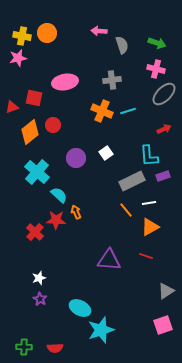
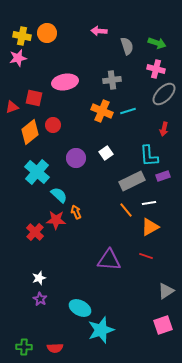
gray semicircle: moved 5 px right, 1 px down
red arrow: rotated 128 degrees clockwise
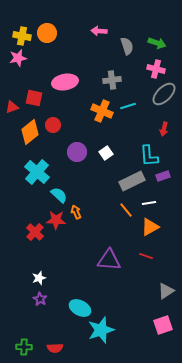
cyan line: moved 5 px up
purple circle: moved 1 px right, 6 px up
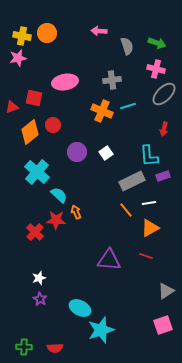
orange triangle: moved 1 px down
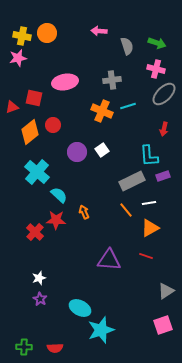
white square: moved 4 px left, 3 px up
orange arrow: moved 8 px right
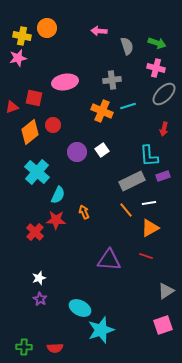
orange circle: moved 5 px up
pink cross: moved 1 px up
cyan semicircle: moved 1 px left; rotated 72 degrees clockwise
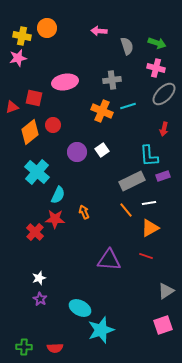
red star: moved 1 px left, 1 px up
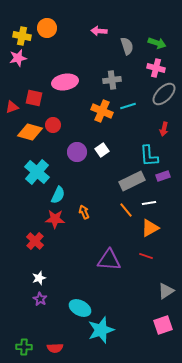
orange diamond: rotated 55 degrees clockwise
red cross: moved 9 px down
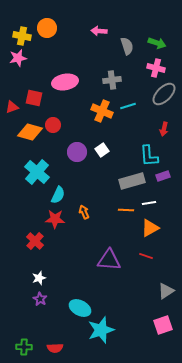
gray rectangle: rotated 10 degrees clockwise
orange line: rotated 49 degrees counterclockwise
